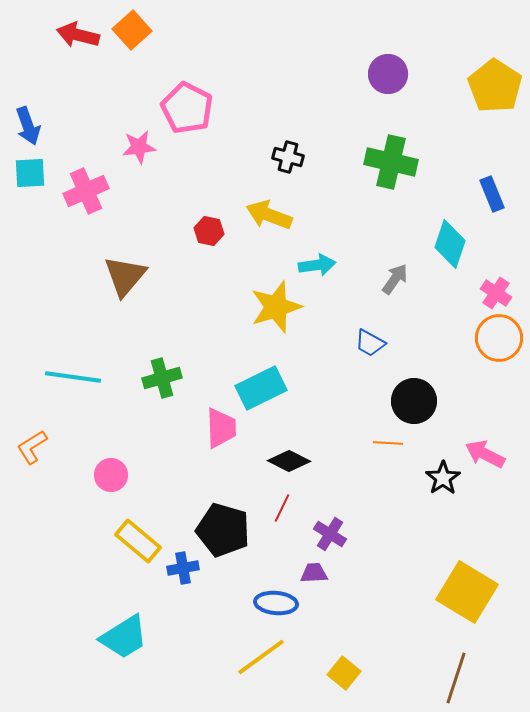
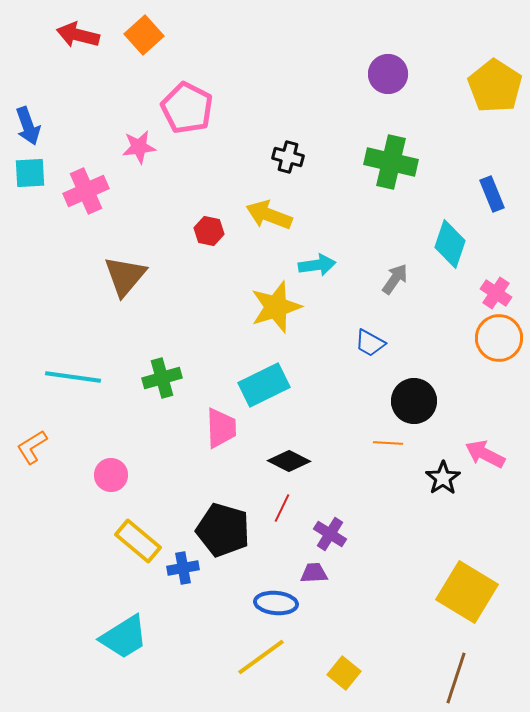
orange square at (132, 30): moved 12 px right, 5 px down
cyan rectangle at (261, 388): moved 3 px right, 3 px up
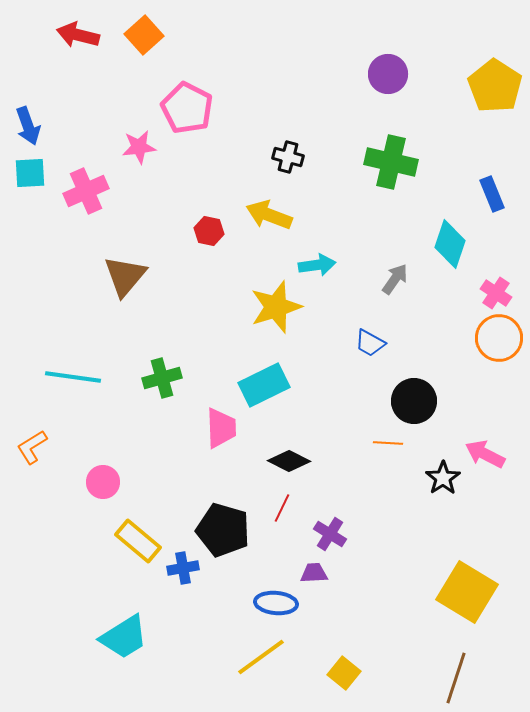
pink circle at (111, 475): moved 8 px left, 7 px down
